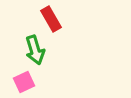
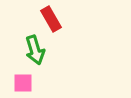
pink square: moved 1 px left, 1 px down; rotated 25 degrees clockwise
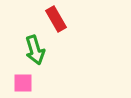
red rectangle: moved 5 px right
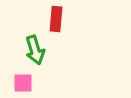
red rectangle: rotated 35 degrees clockwise
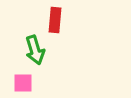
red rectangle: moved 1 px left, 1 px down
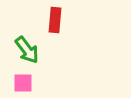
green arrow: moved 8 px left; rotated 20 degrees counterclockwise
